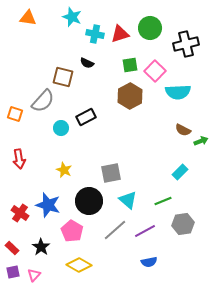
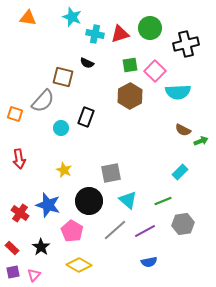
black rectangle: rotated 42 degrees counterclockwise
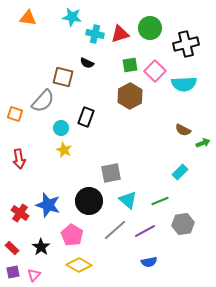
cyan star: rotated 12 degrees counterclockwise
cyan semicircle: moved 6 px right, 8 px up
green arrow: moved 2 px right, 2 px down
yellow star: moved 20 px up
green line: moved 3 px left
pink pentagon: moved 4 px down
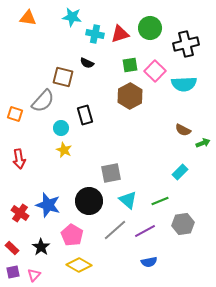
black rectangle: moved 1 px left, 2 px up; rotated 36 degrees counterclockwise
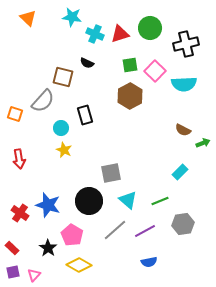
orange triangle: rotated 36 degrees clockwise
cyan cross: rotated 12 degrees clockwise
black star: moved 7 px right, 1 px down
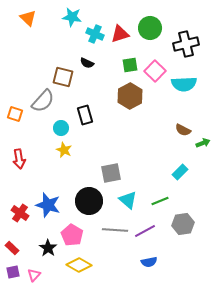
gray line: rotated 45 degrees clockwise
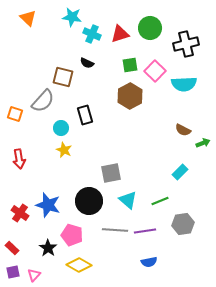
cyan cross: moved 3 px left
purple line: rotated 20 degrees clockwise
pink pentagon: rotated 15 degrees counterclockwise
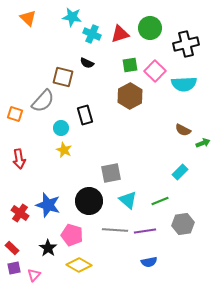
purple square: moved 1 px right, 4 px up
